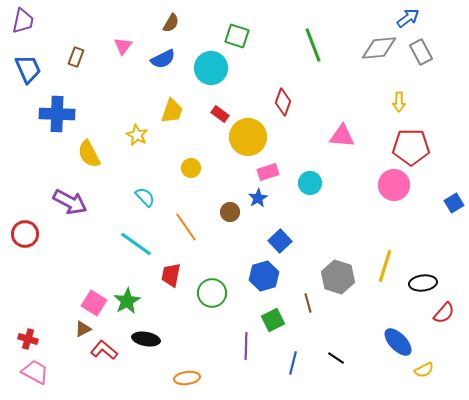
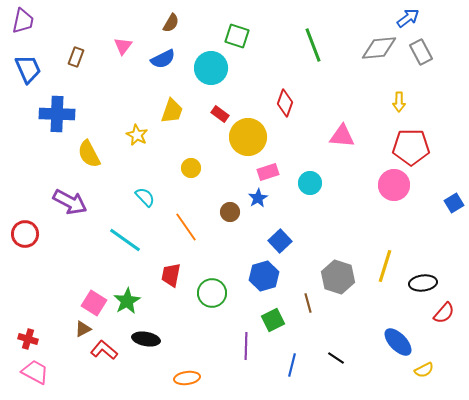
red diamond at (283, 102): moved 2 px right, 1 px down
cyan line at (136, 244): moved 11 px left, 4 px up
blue line at (293, 363): moved 1 px left, 2 px down
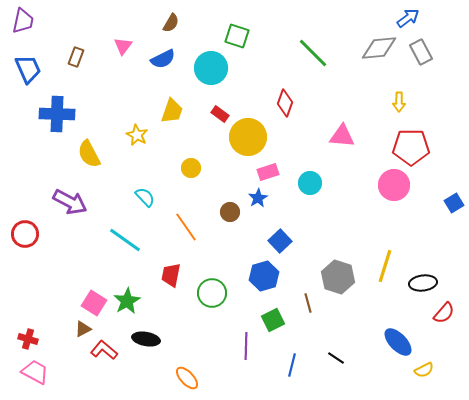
green line at (313, 45): moved 8 px down; rotated 24 degrees counterclockwise
orange ellipse at (187, 378): rotated 55 degrees clockwise
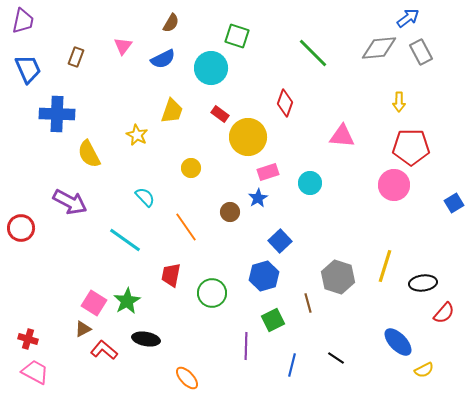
red circle at (25, 234): moved 4 px left, 6 px up
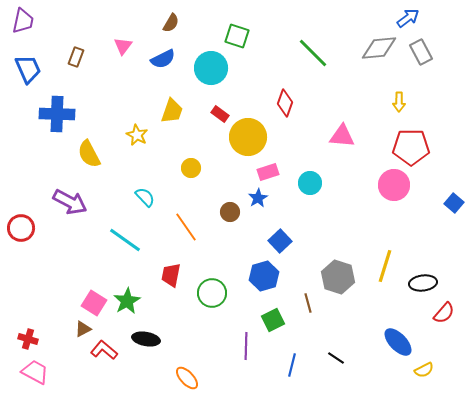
blue square at (454, 203): rotated 18 degrees counterclockwise
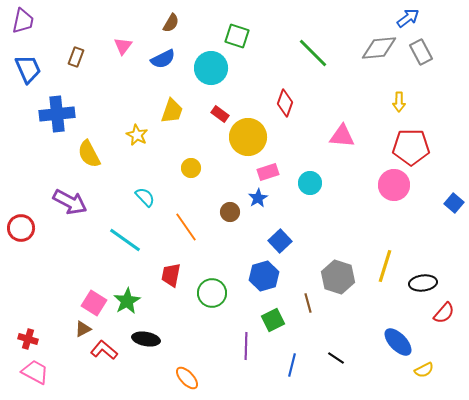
blue cross at (57, 114): rotated 8 degrees counterclockwise
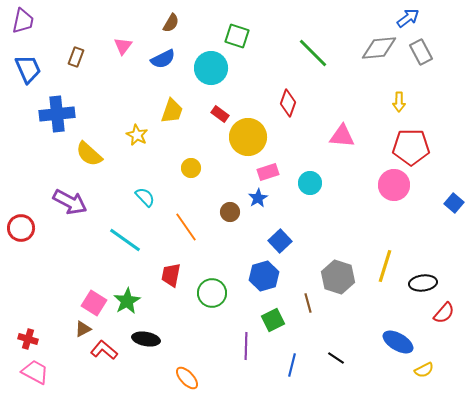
red diamond at (285, 103): moved 3 px right
yellow semicircle at (89, 154): rotated 20 degrees counterclockwise
blue ellipse at (398, 342): rotated 16 degrees counterclockwise
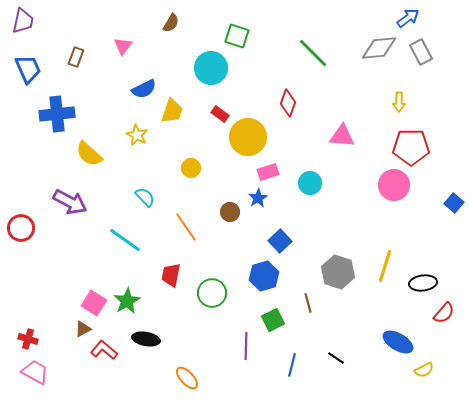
blue semicircle at (163, 59): moved 19 px left, 30 px down
gray hexagon at (338, 277): moved 5 px up
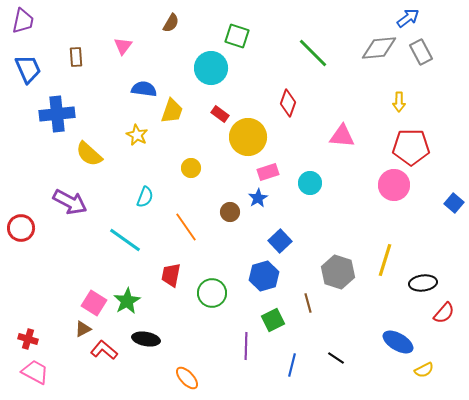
brown rectangle at (76, 57): rotated 24 degrees counterclockwise
blue semicircle at (144, 89): rotated 145 degrees counterclockwise
cyan semicircle at (145, 197): rotated 65 degrees clockwise
yellow line at (385, 266): moved 6 px up
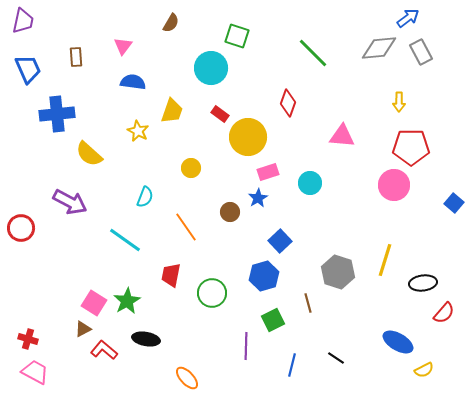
blue semicircle at (144, 89): moved 11 px left, 7 px up
yellow star at (137, 135): moved 1 px right, 4 px up
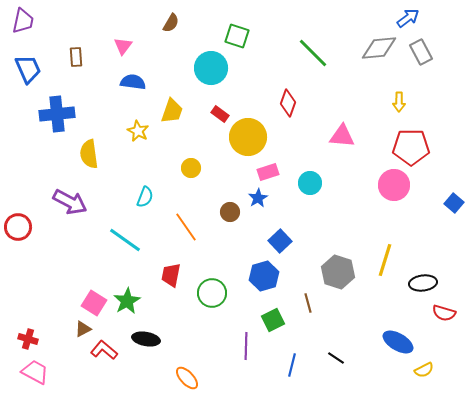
yellow semicircle at (89, 154): rotated 40 degrees clockwise
red circle at (21, 228): moved 3 px left, 1 px up
red semicircle at (444, 313): rotated 65 degrees clockwise
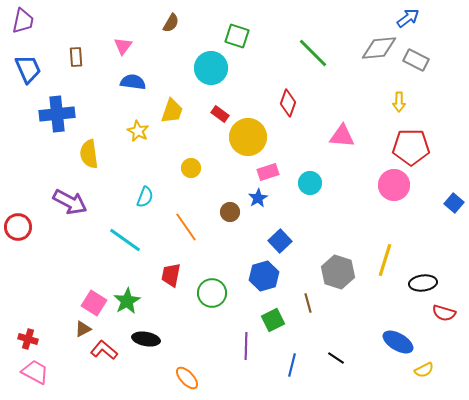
gray rectangle at (421, 52): moved 5 px left, 8 px down; rotated 35 degrees counterclockwise
